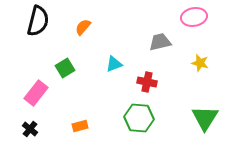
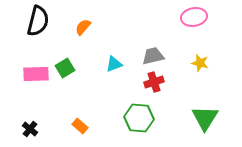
gray trapezoid: moved 7 px left, 14 px down
red cross: moved 7 px right; rotated 30 degrees counterclockwise
pink rectangle: moved 19 px up; rotated 50 degrees clockwise
orange rectangle: rotated 56 degrees clockwise
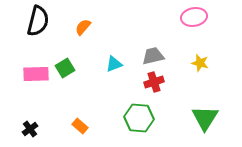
black cross: rotated 14 degrees clockwise
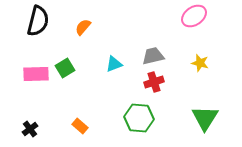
pink ellipse: moved 1 px up; rotated 25 degrees counterclockwise
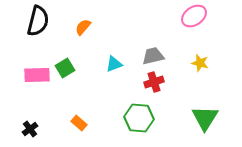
pink rectangle: moved 1 px right, 1 px down
orange rectangle: moved 1 px left, 3 px up
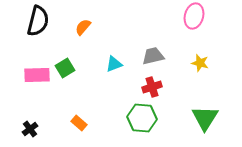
pink ellipse: rotated 40 degrees counterclockwise
red cross: moved 2 px left, 5 px down
green hexagon: moved 3 px right
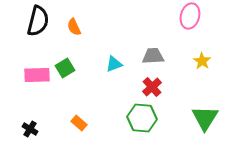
pink ellipse: moved 4 px left
orange semicircle: moved 9 px left; rotated 66 degrees counterclockwise
gray trapezoid: rotated 10 degrees clockwise
yellow star: moved 2 px right, 2 px up; rotated 18 degrees clockwise
red cross: rotated 24 degrees counterclockwise
black cross: rotated 21 degrees counterclockwise
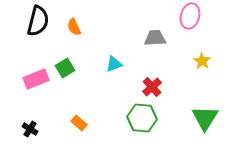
gray trapezoid: moved 2 px right, 18 px up
pink rectangle: moved 1 px left, 4 px down; rotated 20 degrees counterclockwise
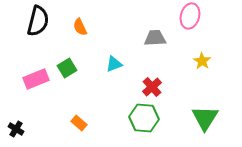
orange semicircle: moved 6 px right
green square: moved 2 px right
green hexagon: moved 2 px right
black cross: moved 14 px left
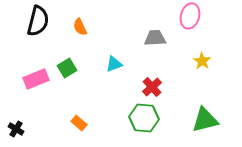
green triangle: moved 2 px down; rotated 44 degrees clockwise
